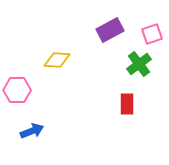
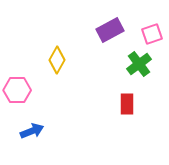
yellow diamond: rotated 64 degrees counterclockwise
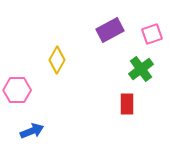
green cross: moved 2 px right, 5 px down
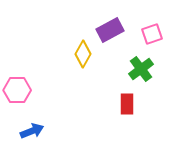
yellow diamond: moved 26 px right, 6 px up
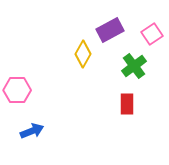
pink square: rotated 15 degrees counterclockwise
green cross: moved 7 px left, 3 px up
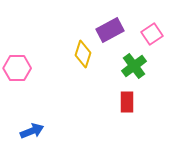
yellow diamond: rotated 12 degrees counterclockwise
pink hexagon: moved 22 px up
red rectangle: moved 2 px up
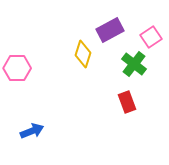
pink square: moved 1 px left, 3 px down
green cross: moved 2 px up; rotated 15 degrees counterclockwise
red rectangle: rotated 20 degrees counterclockwise
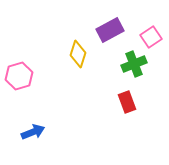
yellow diamond: moved 5 px left
green cross: rotated 30 degrees clockwise
pink hexagon: moved 2 px right, 8 px down; rotated 16 degrees counterclockwise
blue arrow: moved 1 px right, 1 px down
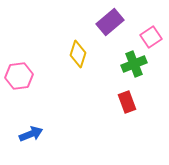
purple rectangle: moved 8 px up; rotated 12 degrees counterclockwise
pink hexagon: rotated 8 degrees clockwise
blue arrow: moved 2 px left, 2 px down
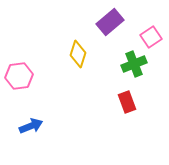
blue arrow: moved 8 px up
